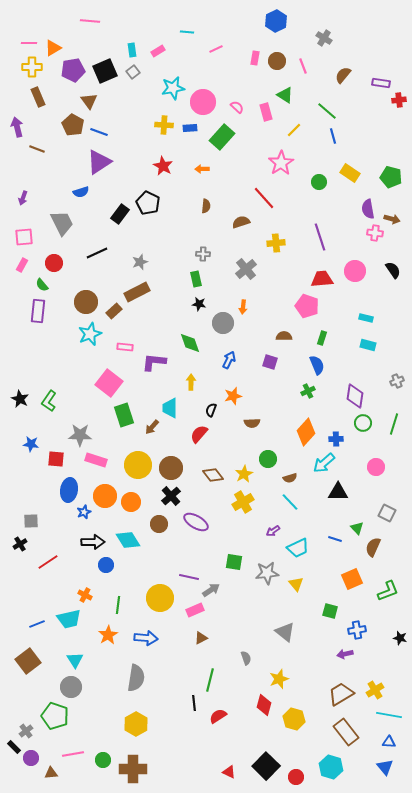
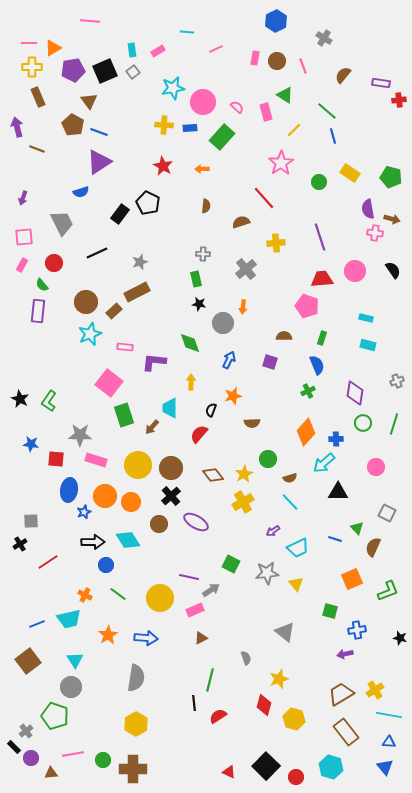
purple diamond at (355, 396): moved 3 px up
green square at (234, 562): moved 3 px left, 2 px down; rotated 18 degrees clockwise
green line at (118, 605): moved 11 px up; rotated 60 degrees counterclockwise
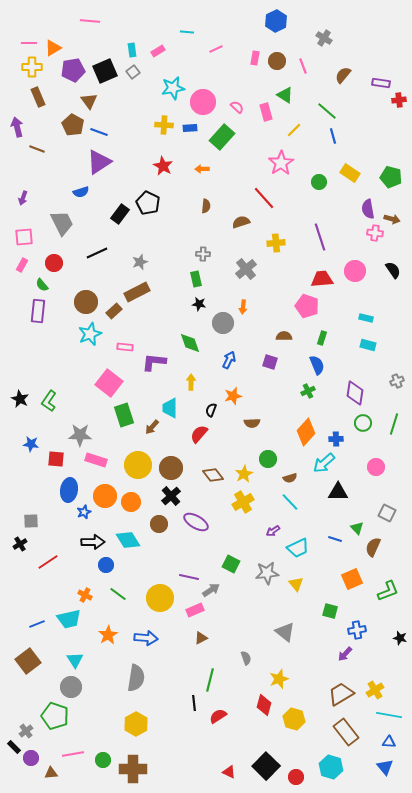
purple arrow at (345, 654): rotated 35 degrees counterclockwise
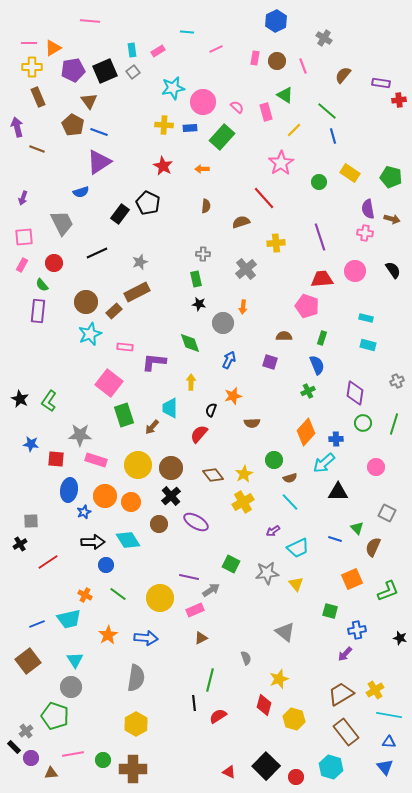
pink cross at (375, 233): moved 10 px left
green circle at (268, 459): moved 6 px right, 1 px down
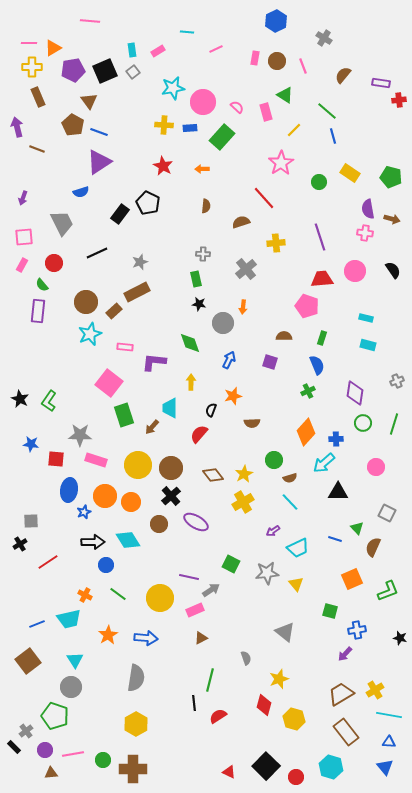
purple circle at (31, 758): moved 14 px right, 8 px up
